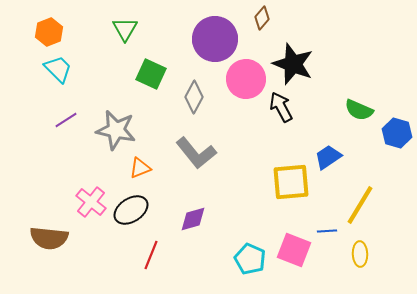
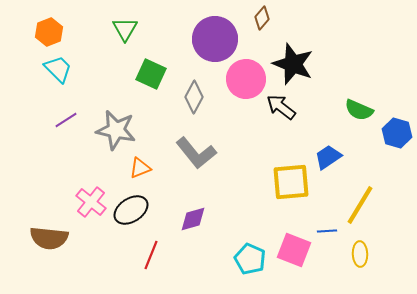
black arrow: rotated 24 degrees counterclockwise
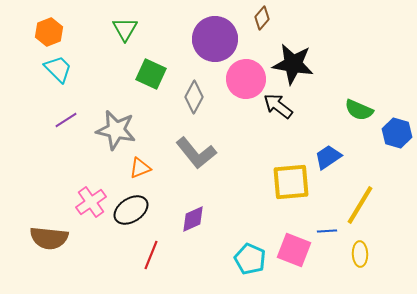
black star: rotated 12 degrees counterclockwise
black arrow: moved 3 px left, 1 px up
pink cross: rotated 16 degrees clockwise
purple diamond: rotated 8 degrees counterclockwise
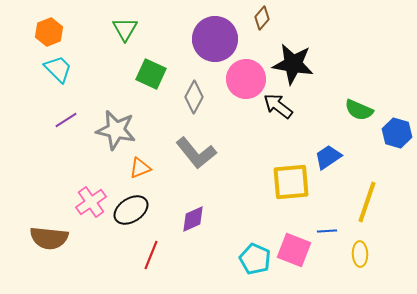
yellow line: moved 7 px right, 3 px up; rotated 12 degrees counterclockwise
cyan pentagon: moved 5 px right
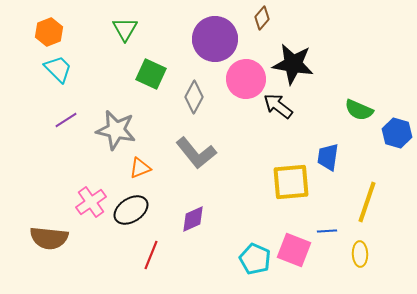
blue trapezoid: rotated 48 degrees counterclockwise
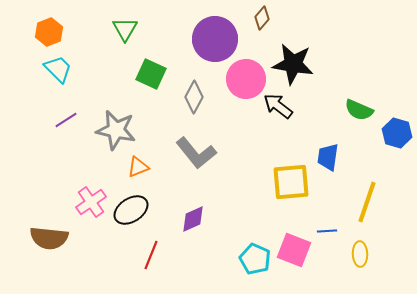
orange triangle: moved 2 px left, 1 px up
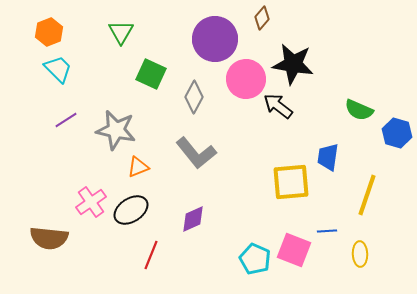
green triangle: moved 4 px left, 3 px down
yellow line: moved 7 px up
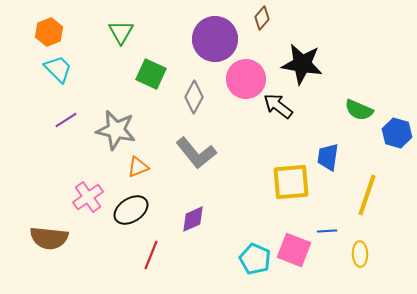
black star: moved 9 px right
pink cross: moved 3 px left, 5 px up
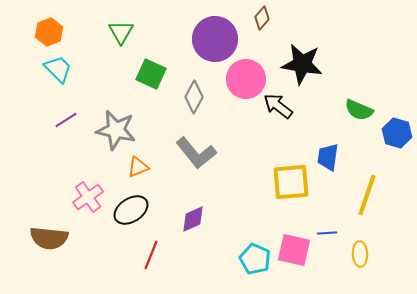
blue line: moved 2 px down
pink square: rotated 8 degrees counterclockwise
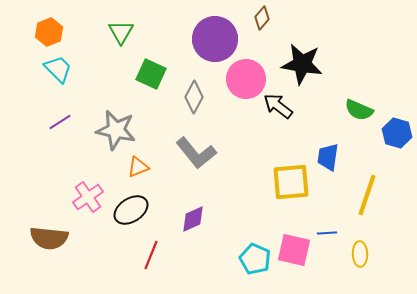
purple line: moved 6 px left, 2 px down
